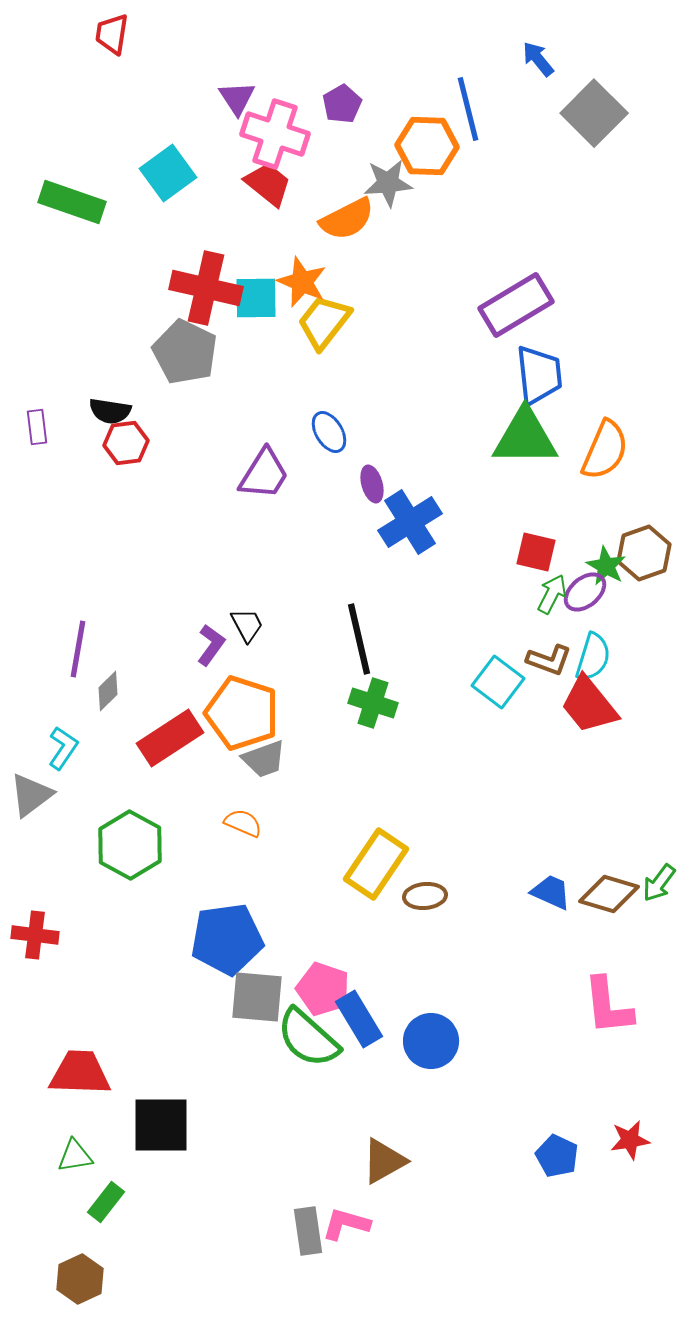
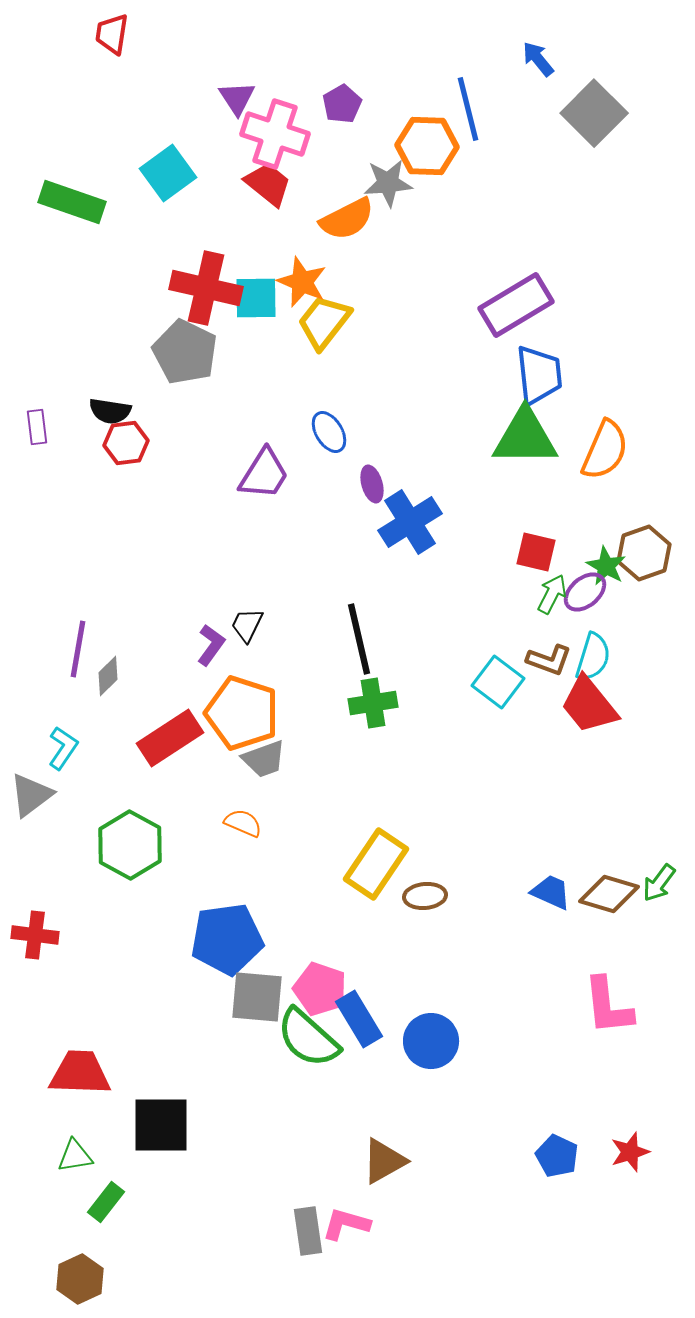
black trapezoid at (247, 625): rotated 126 degrees counterclockwise
gray diamond at (108, 691): moved 15 px up
green cross at (373, 703): rotated 27 degrees counterclockwise
pink pentagon at (323, 989): moved 3 px left
red star at (630, 1140): moved 12 px down; rotated 9 degrees counterclockwise
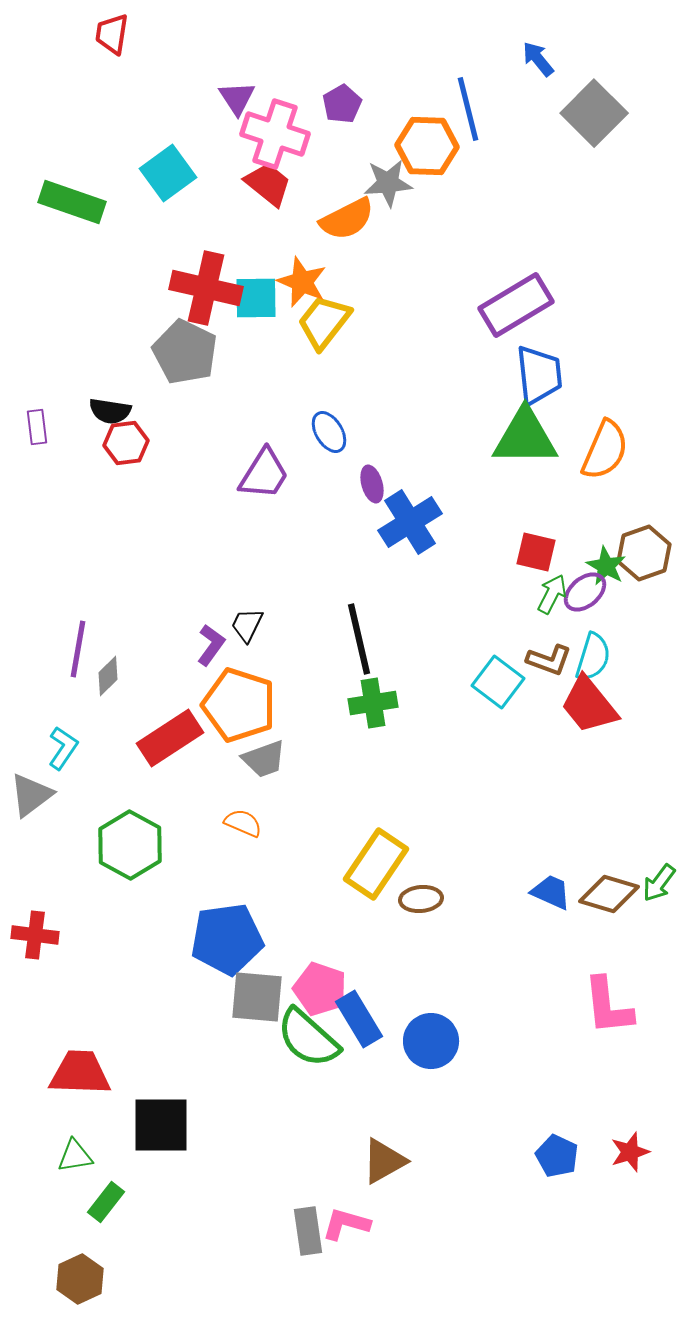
orange pentagon at (242, 713): moved 3 px left, 8 px up
brown ellipse at (425, 896): moved 4 px left, 3 px down
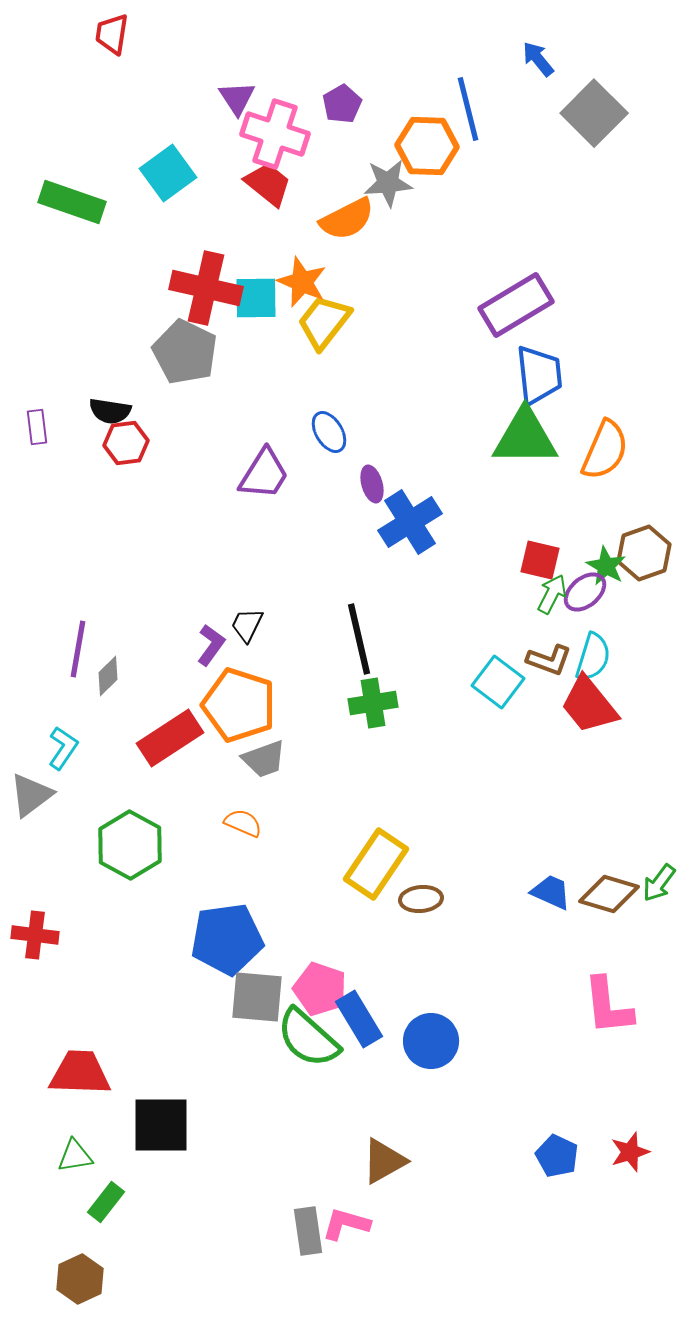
red square at (536, 552): moved 4 px right, 8 px down
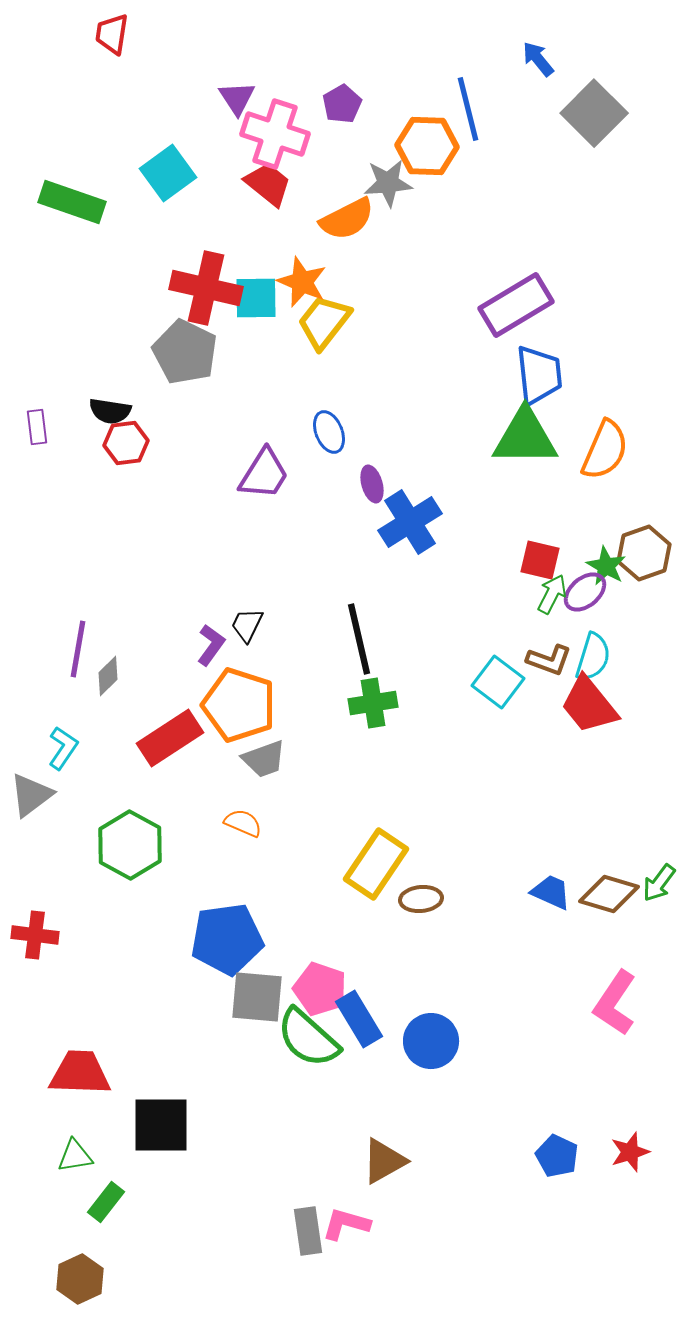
blue ellipse at (329, 432): rotated 9 degrees clockwise
pink L-shape at (608, 1006): moved 7 px right, 3 px up; rotated 40 degrees clockwise
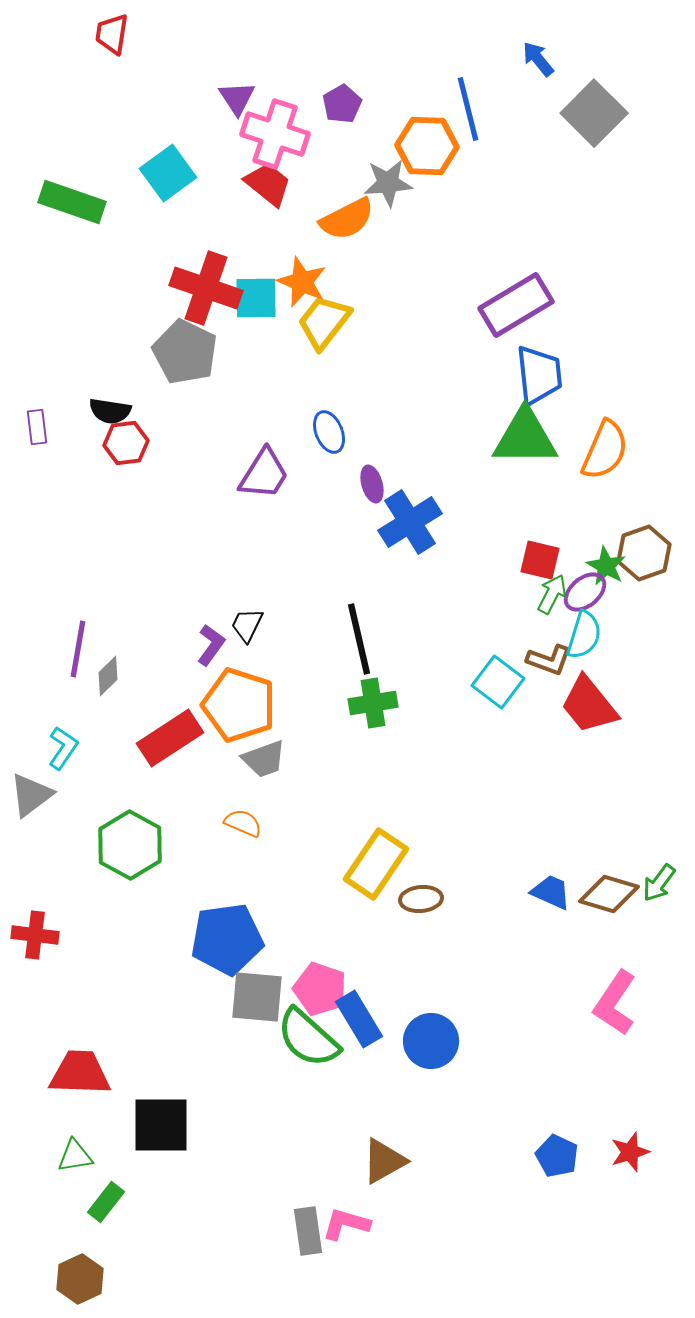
red cross at (206, 288): rotated 6 degrees clockwise
cyan semicircle at (593, 657): moved 9 px left, 22 px up
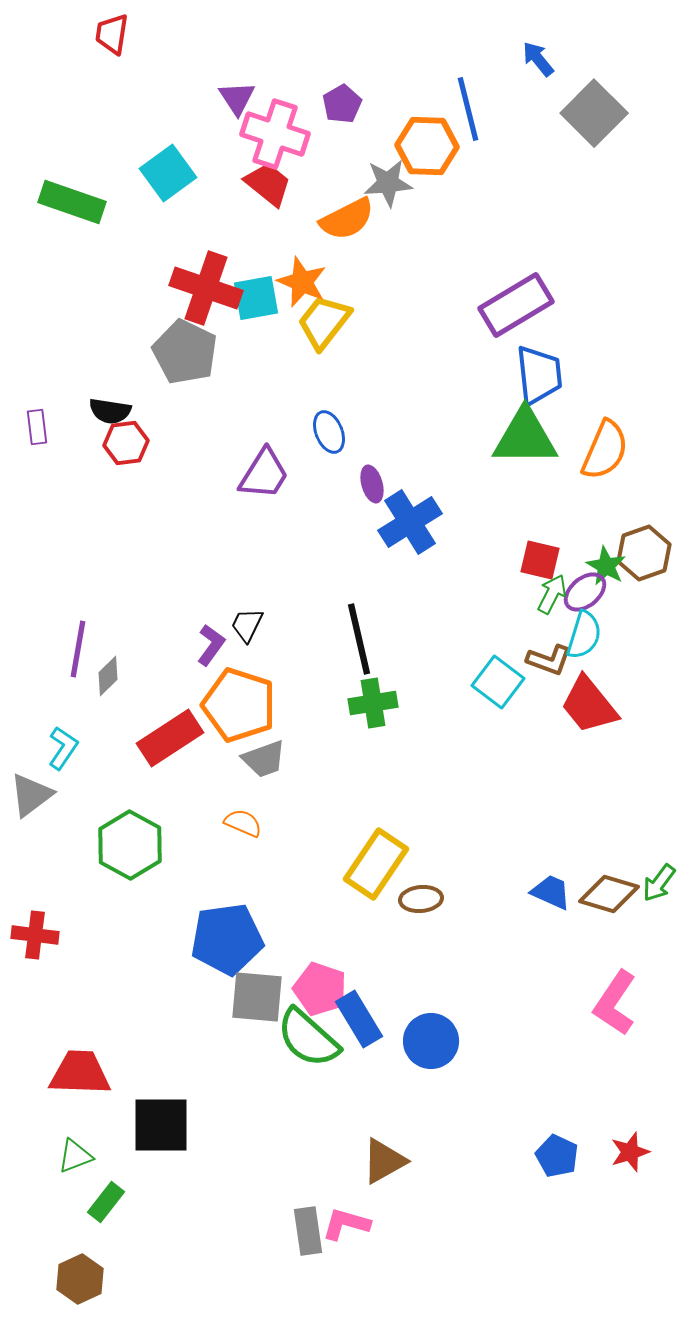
cyan square at (256, 298): rotated 9 degrees counterclockwise
green triangle at (75, 1156): rotated 12 degrees counterclockwise
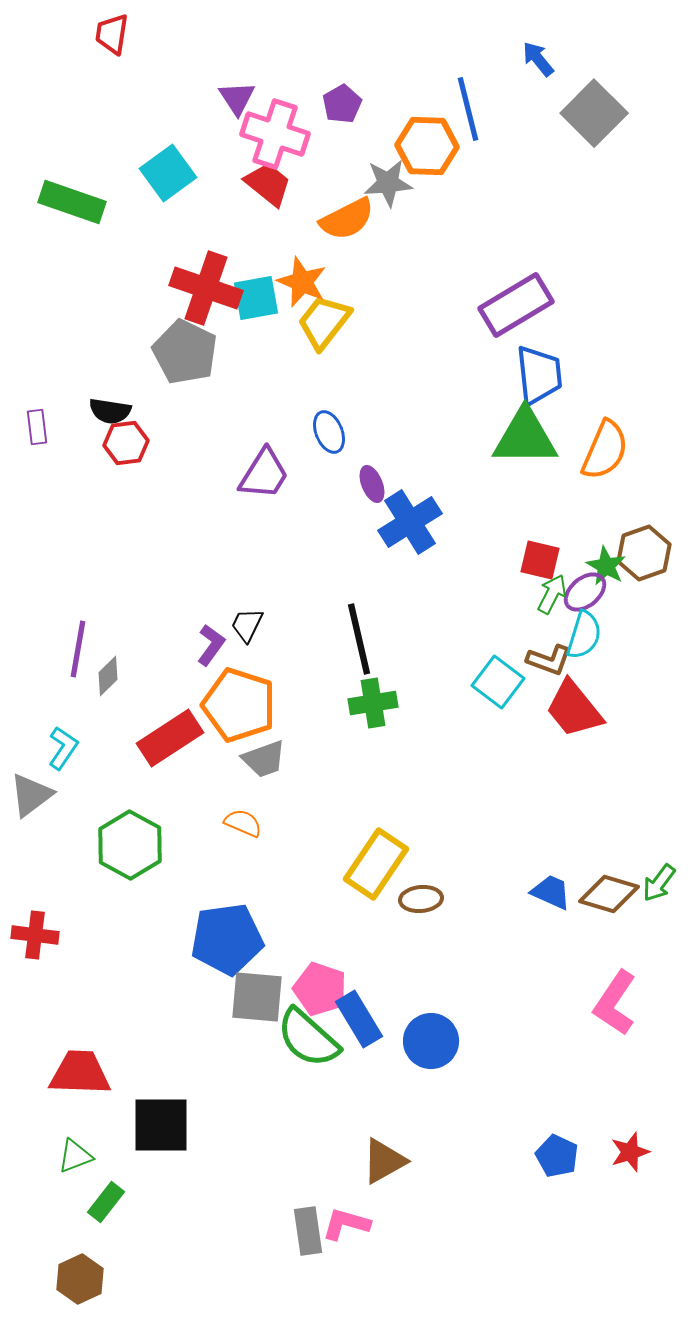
purple ellipse at (372, 484): rotated 6 degrees counterclockwise
red trapezoid at (589, 705): moved 15 px left, 4 px down
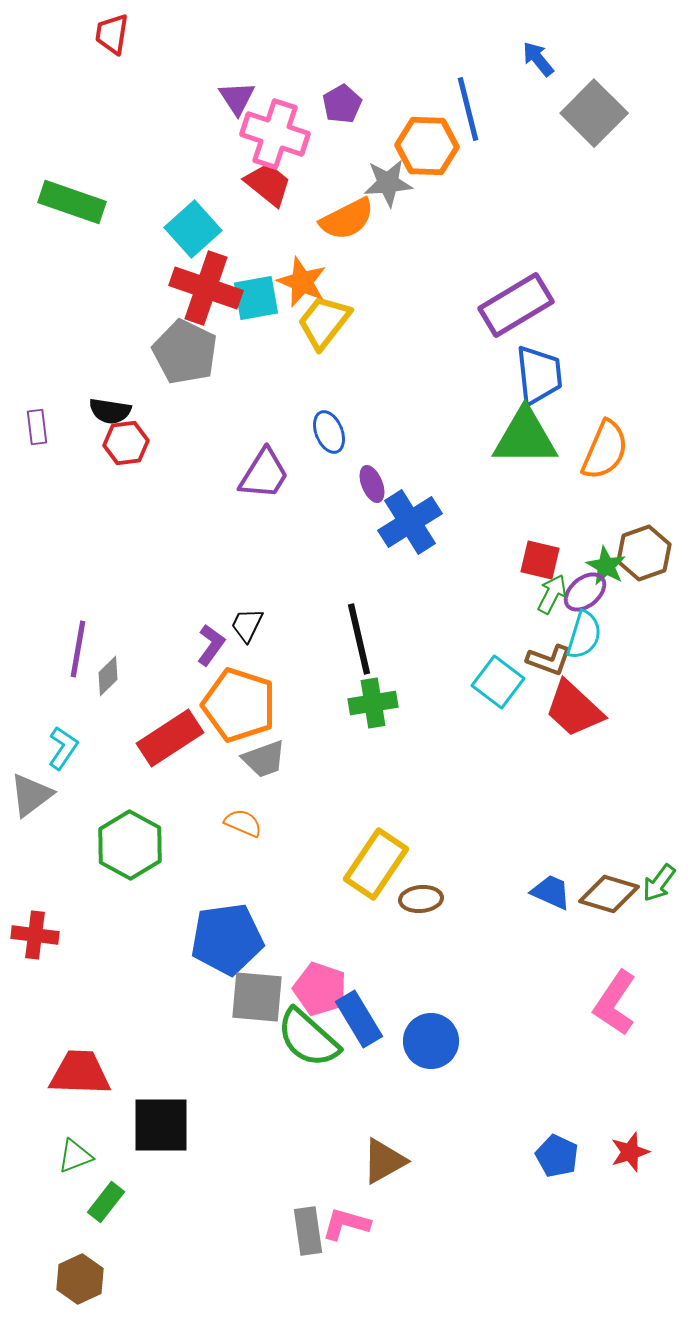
cyan square at (168, 173): moved 25 px right, 56 px down; rotated 6 degrees counterclockwise
red trapezoid at (574, 709): rotated 8 degrees counterclockwise
